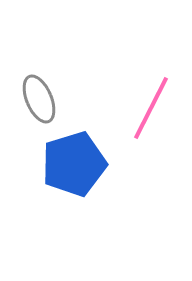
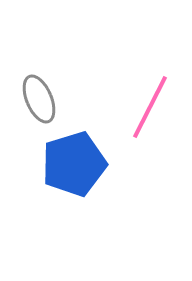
pink line: moved 1 px left, 1 px up
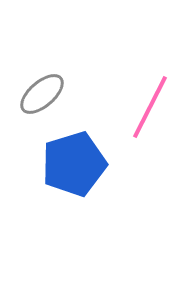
gray ellipse: moved 3 px right, 5 px up; rotated 72 degrees clockwise
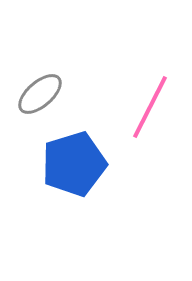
gray ellipse: moved 2 px left
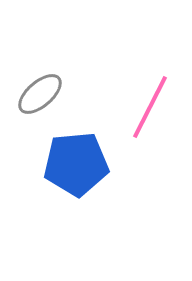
blue pentagon: moved 2 px right; rotated 12 degrees clockwise
